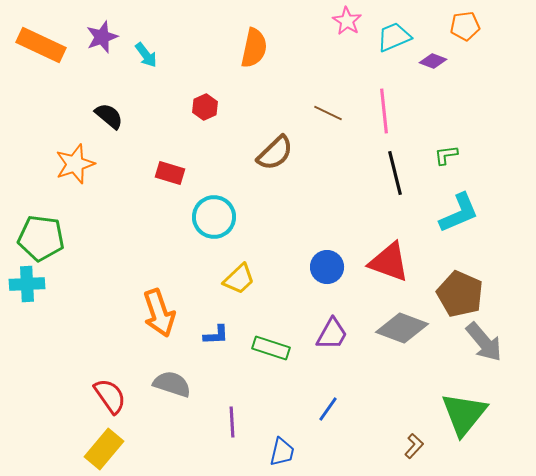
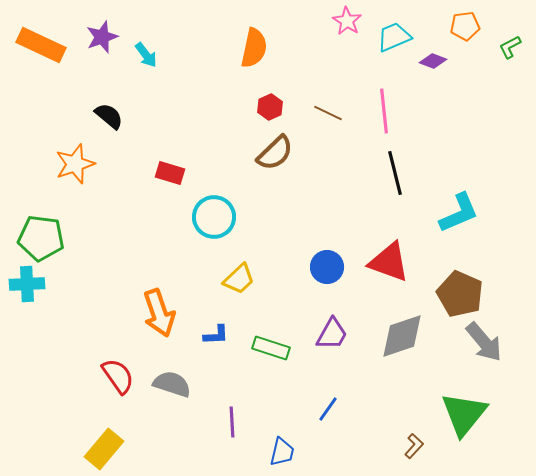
red hexagon: moved 65 px right
green L-shape: moved 64 px right, 108 px up; rotated 20 degrees counterclockwise
gray diamond: moved 8 px down; rotated 39 degrees counterclockwise
red semicircle: moved 8 px right, 20 px up
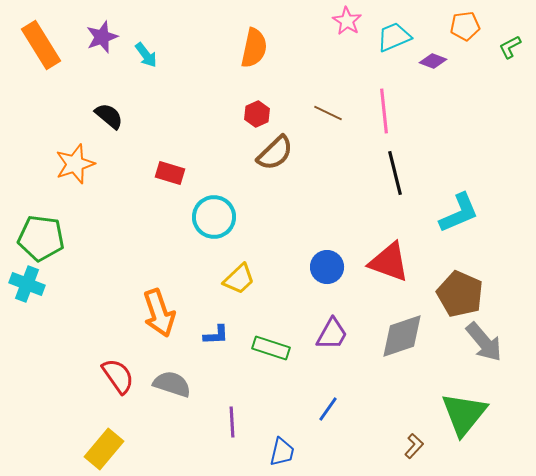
orange rectangle: rotated 33 degrees clockwise
red hexagon: moved 13 px left, 7 px down
cyan cross: rotated 24 degrees clockwise
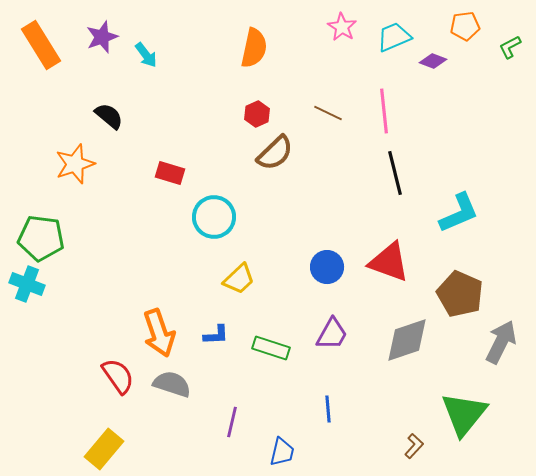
pink star: moved 5 px left, 6 px down
orange arrow: moved 20 px down
gray diamond: moved 5 px right, 4 px down
gray arrow: moved 17 px right; rotated 114 degrees counterclockwise
blue line: rotated 40 degrees counterclockwise
purple line: rotated 16 degrees clockwise
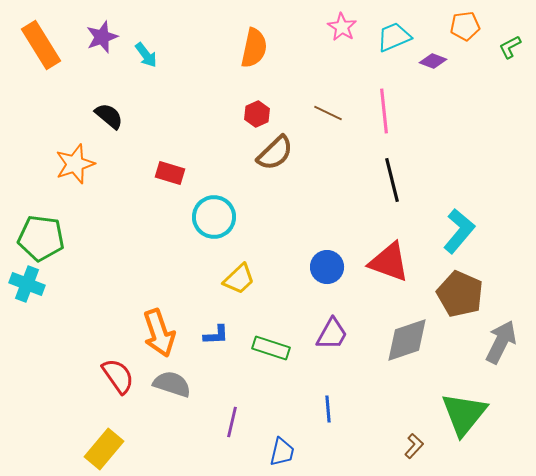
black line: moved 3 px left, 7 px down
cyan L-shape: moved 18 px down; rotated 27 degrees counterclockwise
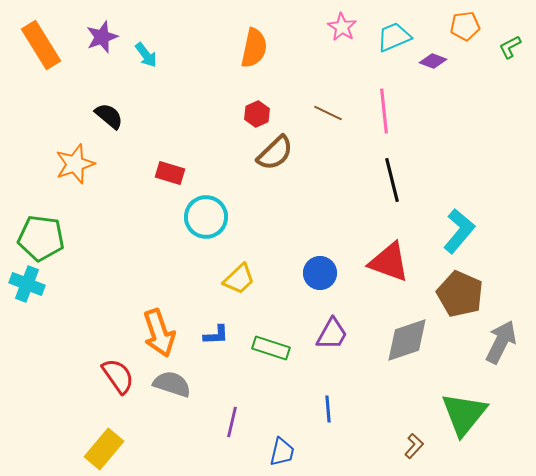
cyan circle: moved 8 px left
blue circle: moved 7 px left, 6 px down
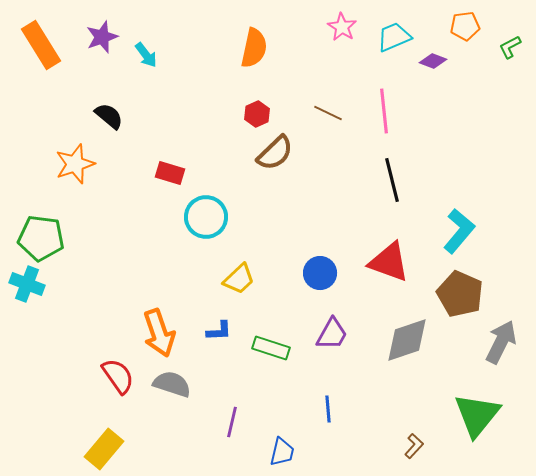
blue L-shape: moved 3 px right, 4 px up
green triangle: moved 13 px right, 1 px down
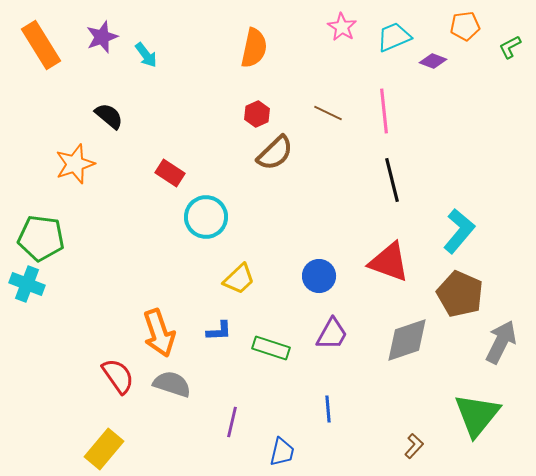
red rectangle: rotated 16 degrees clockwise
blue circle: moved 1 px left, 3 px down
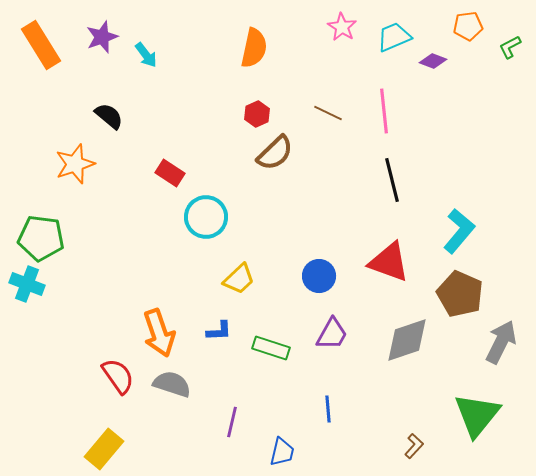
orange pentagon: moved 3 px right
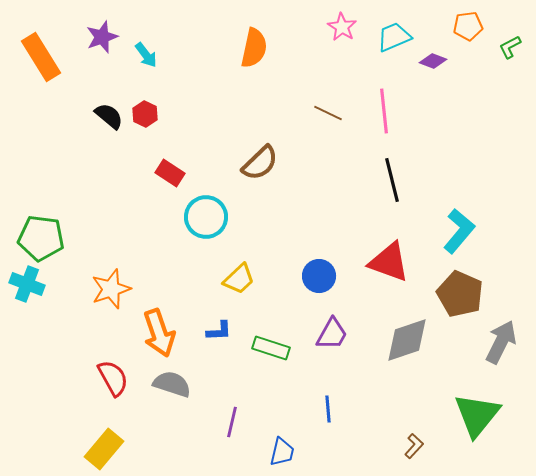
orange rectangle: moved 12 px down
red hexagon: moved 112 px left; rotated 10 degrees counterclockwise
brown semicircle: moved 15 px left, 10 px down
orange star: moved 36 px right, 125 px down
red semicircle: moved 5 px left, 2 px down; rotated 6 degrees clockwise
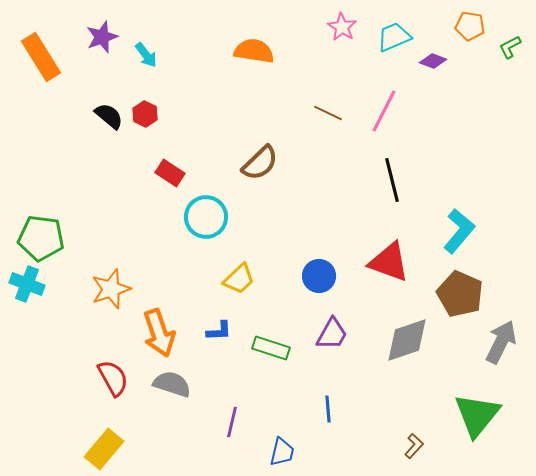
orange pentagon: moved 2 px right; rotated 16 degrees clockwise
orange semicircle: moved 3 px down; rotated 93 degrees counterclockwise
pink line: rotated 33 degrees clockwise
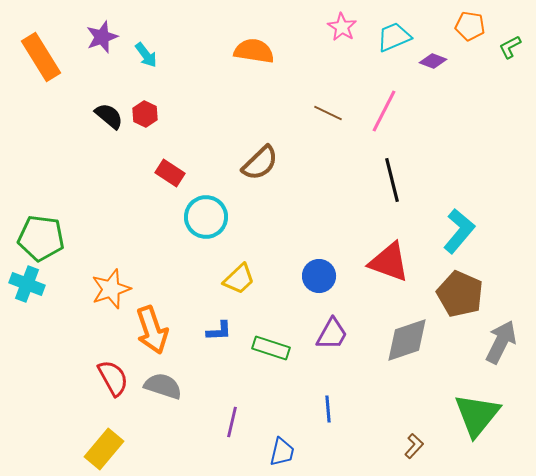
orange arrow: moved 7 px left, 3 px up
gray semicircle: moved 9 px left, 2 px down
